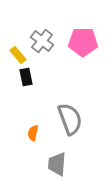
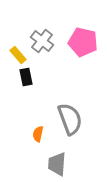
pink pentagon: rotated 12 degrees clockwise
orange semicircle: moved 5 px right, 1 px down
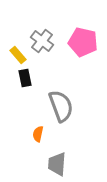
black rectangle: moved 1 px left, 1 px down
gray semicircle: moved 9 px left, 13 px up
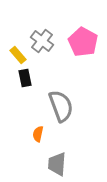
pink pentagon: rotated 16 degrees clockwise
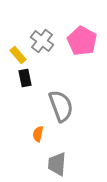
pink pentagon: moved 1 px left, 1 px up
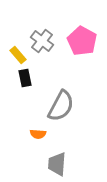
gray semicircle: rotated 48 degrees clockwise
orange semicircle: rotated 98 degrees counterclockwise
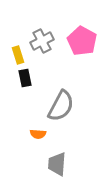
gray cross: rotated 25 degrees clockwise
yellow rectangle: rotated 24 degrees clockwise
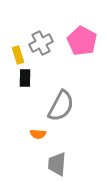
gray cross: moved 1 px left, 2 px down
black rectangle: rotated 12 degrees clockwise
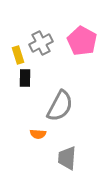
gray semicircle: moved 1 px left
gray trapezoid: moved 10 px right, 6 px up
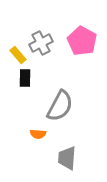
yellow rectangle: rotated 24 degrees counterclockwise
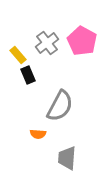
gray cross: moved 6 px right; rotated 10 degrees counterclockwise
black rectangle: moved 3 px right, 3 px up; rotated 24 degrees counterclockwise
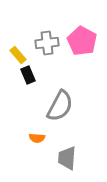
gray cross: rotated 30 degrees clockwise
orange semicircle: moved 1 px left, 4 px down
